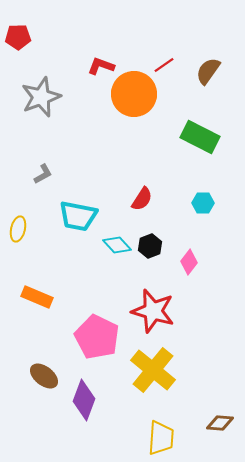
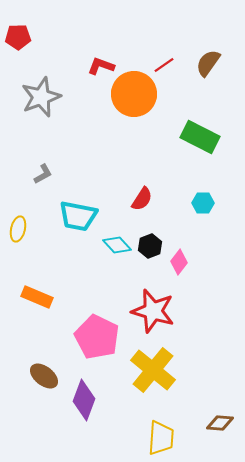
brown semicircle: moved 8 px up
pink diamond: moved 10 px left
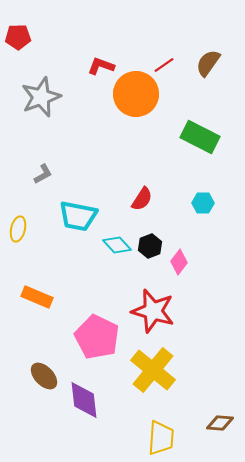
orange circle: moved 2 px right
brown ellipse: rotated 8 degrees clockwise
purple diamond: rotated 27 degrees counterclockwise
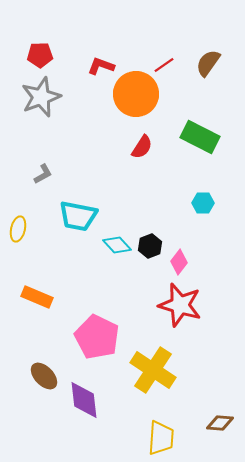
red pentagon: moved 22 px right, 18 px down
red semicircle: moved 52 px up
red star: moved 27 px right, 6 px up
yellow cross: rotated 6 degrees counterclockwise
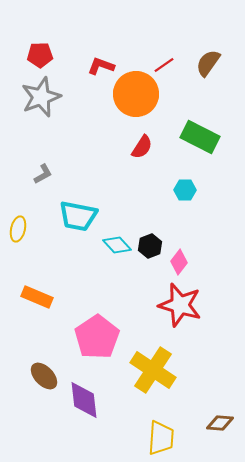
cyan hexagon: moved 18 px left, 13 px up
pink pentagon: rotated 12 degrees clockwise
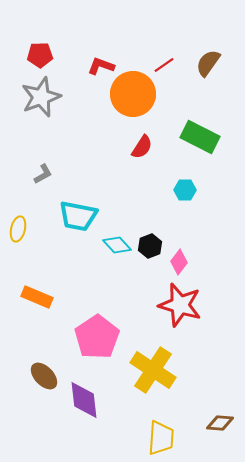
orange circle: moved 3 px left
